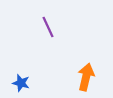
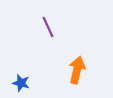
orange arrow: moved 9 px left, 7 px up
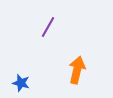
purple line: rotated 55 degrees clockwise
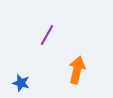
purple line: moved 1 px left, 8 px down
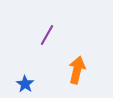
blue star: moved 4 px right, 1 px down; rotated 18 degrees clockwise
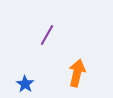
orange arrow: moved 3 px down
